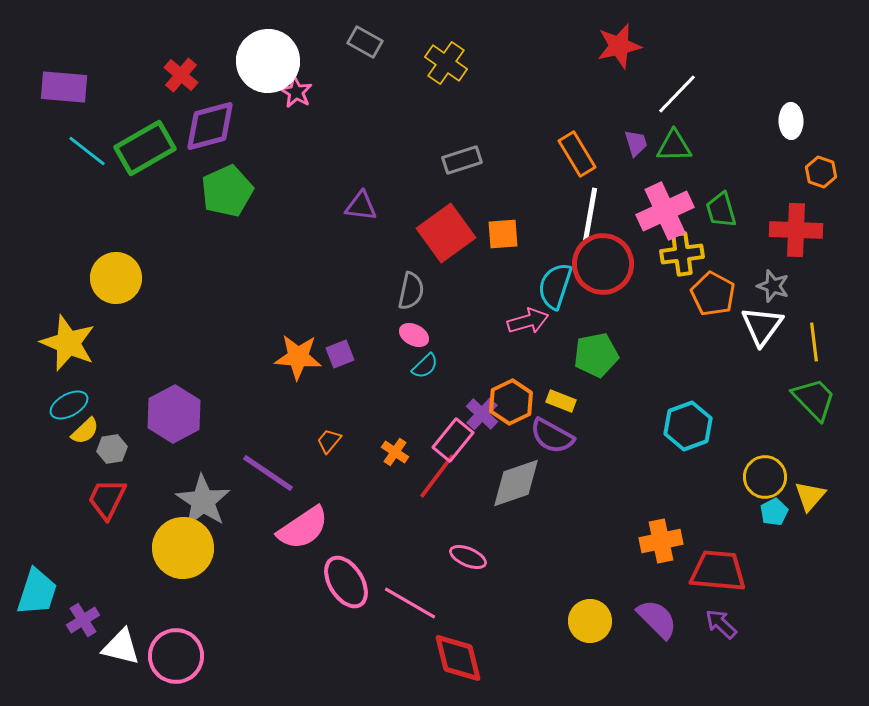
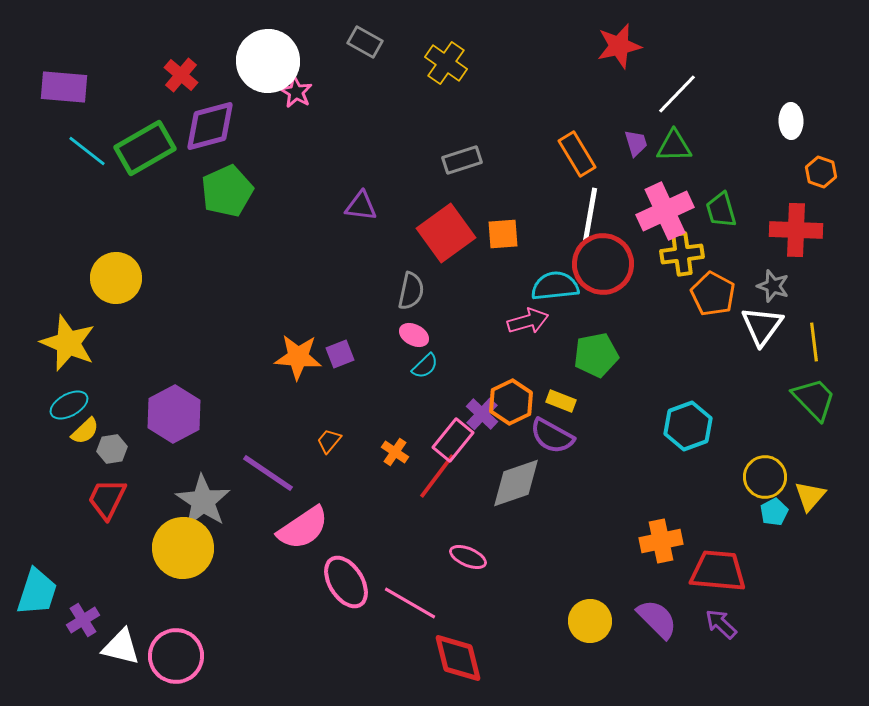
cyan semicircle at (555, 286): rotated 66 degrees clockwise
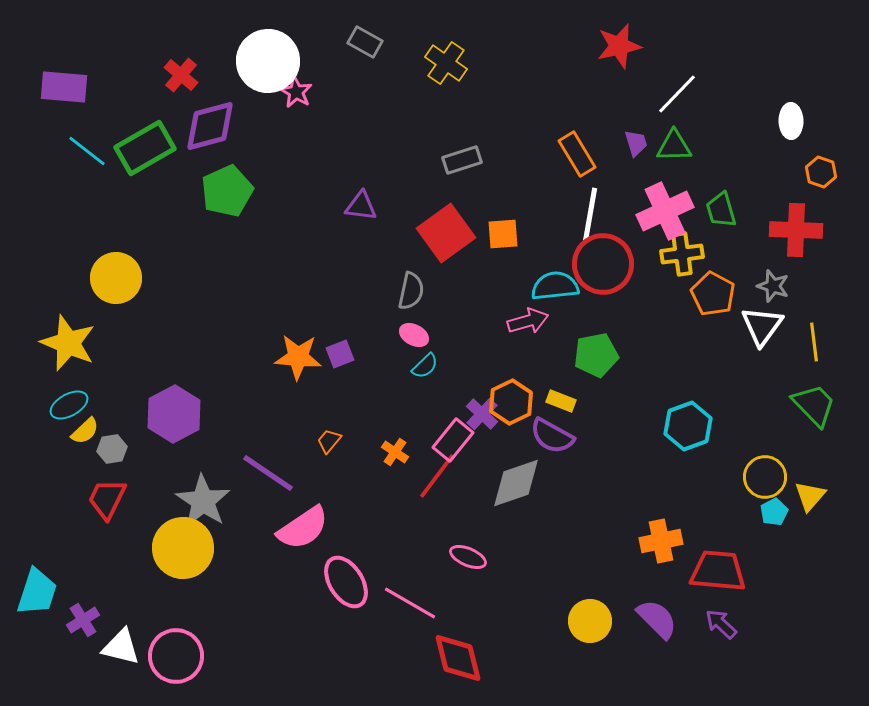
green trapezoid at (814, 399): moved 6 px down
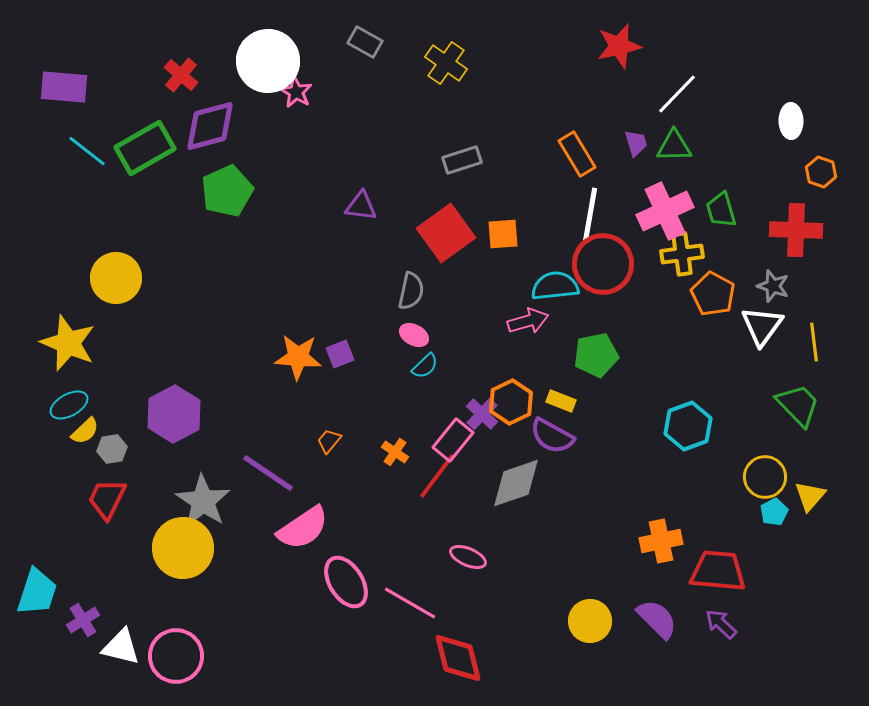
green trapezoid at (814, 405): moved 16 px left
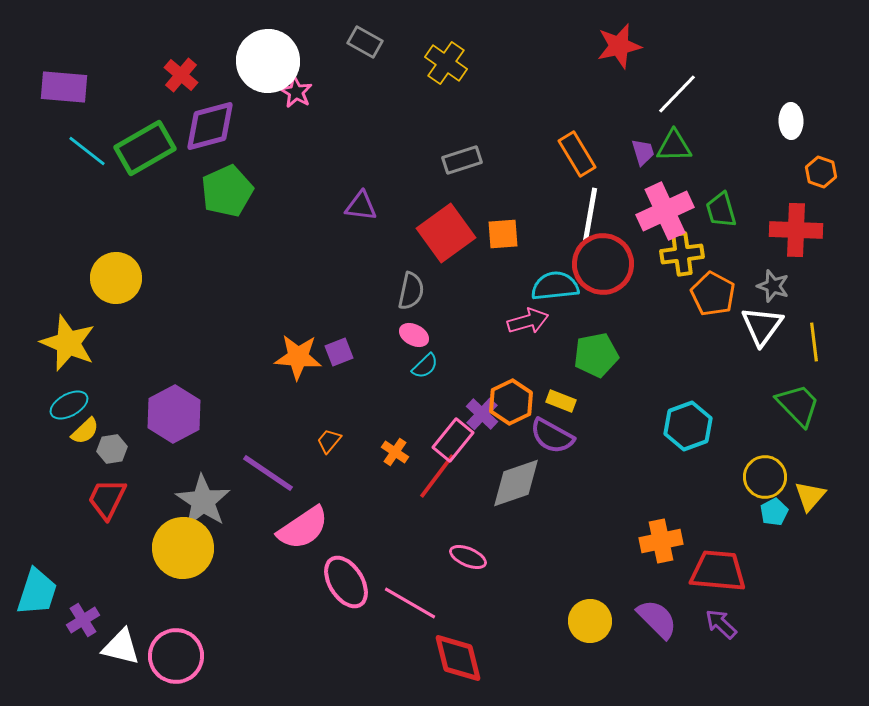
purple trapezoid at (636, 143): moved 7 px right, 9 px down
purple square at (340, 354): moved 1 px left, 2 px up
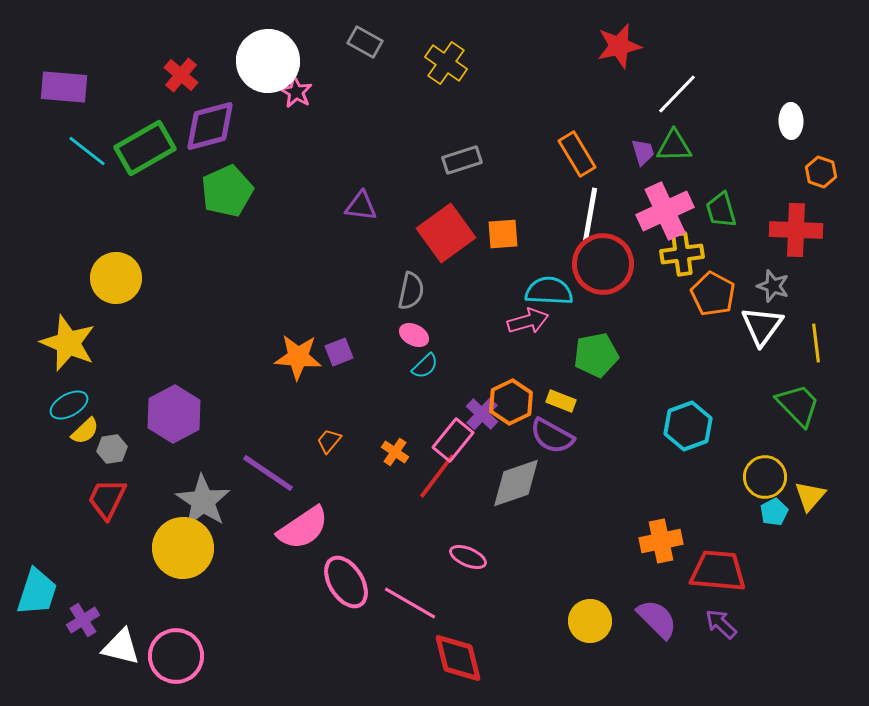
cyan semicircle at (555, 286): moved 6 px left, 5 px down; rotated 9 degrees clockwise
yellow line at (814, 342): moved 2 px right, 1 px down
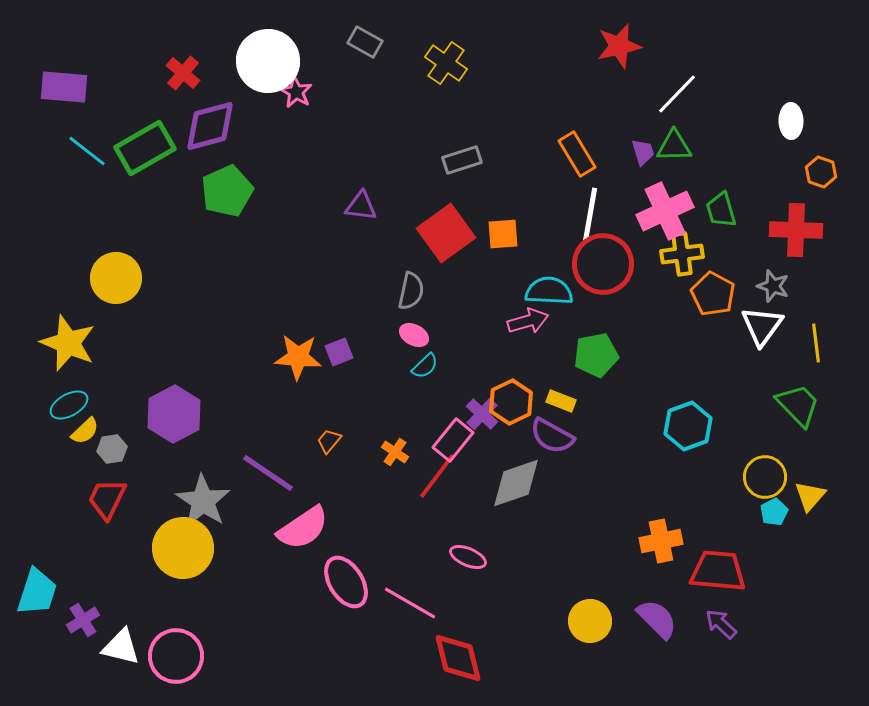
red cross at (181, 75): moved 2 px right, 2 px up
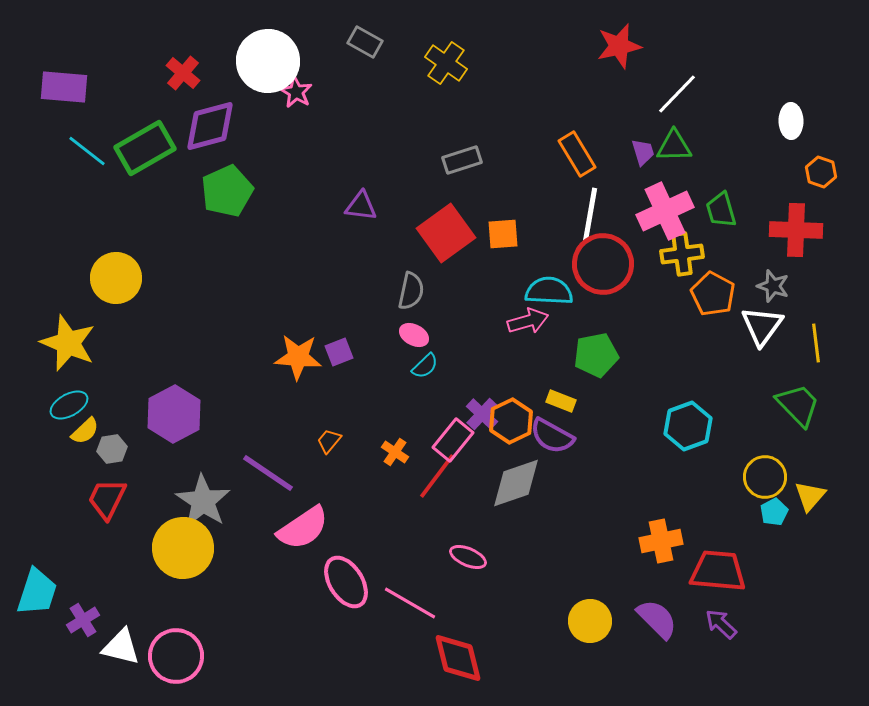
orange hexagon at (511, 402): moved 19 px down
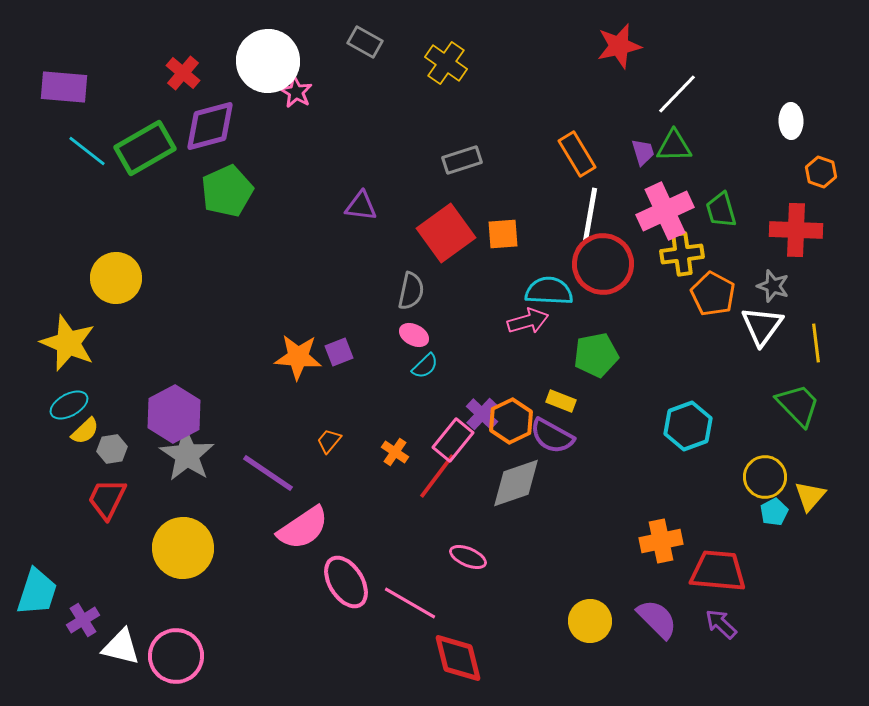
gray star at (203, 501): moved 16 px left, 46 px up
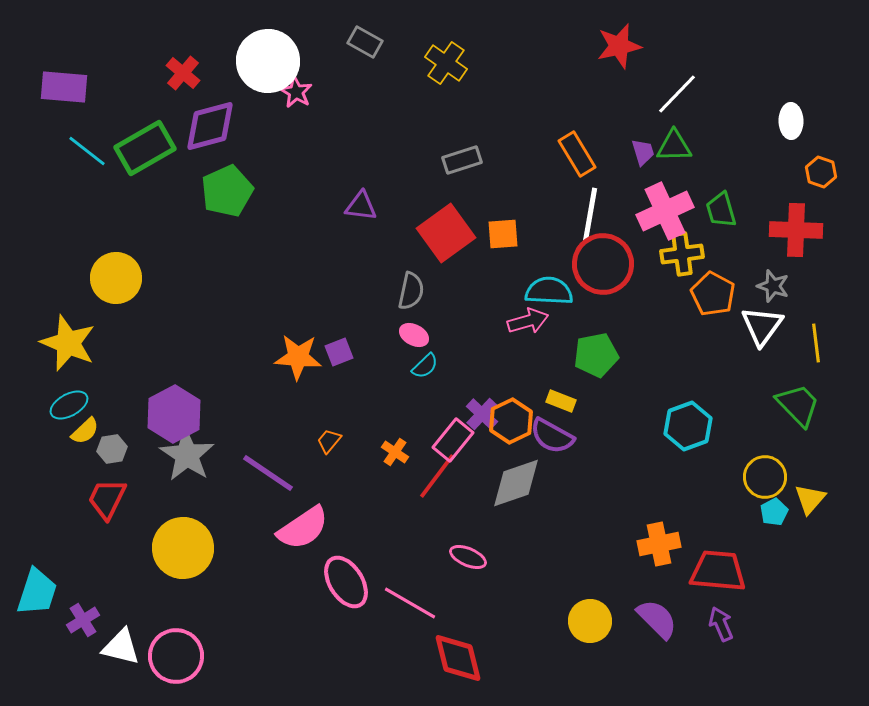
yellow triangle at (810, 496): moved 3 px down
orange cross at (661, 541): moved 2 px left, 3 px down
purple arrow at (721, 624): rotated 24 degrees clockwise
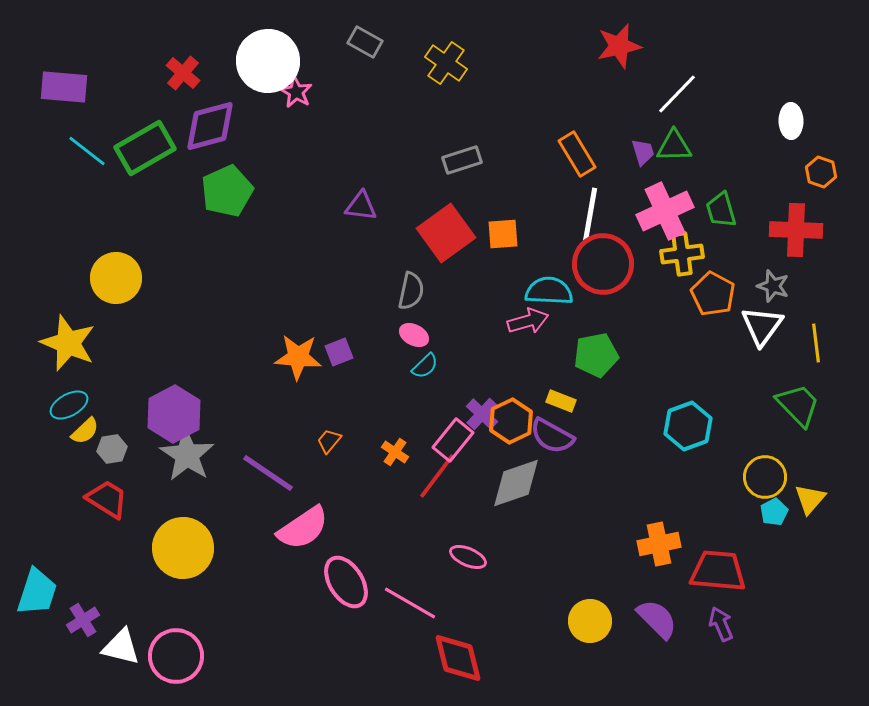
red trapezoid at (107, 499): rotated 96 degrees clockwise
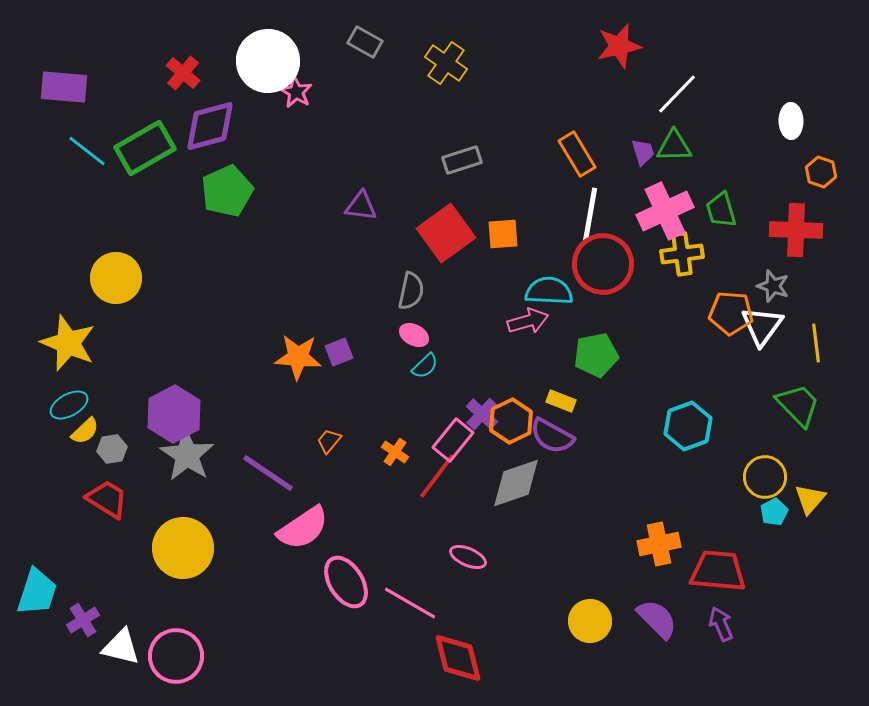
orange pentagon at (713, 294): moved 18 px right, 19 px down; rotated 24 degrees counterclockwise
